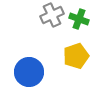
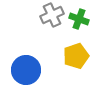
blue circle: moved 3 px left, 2 px up
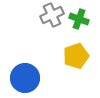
blue circle: moved 1 px left, 8 px down
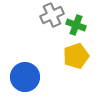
green cross: moved 3 px left, 6 px down
blue circle: moved 1 px up
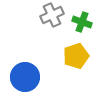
green cross: moved 6 px right, 3 px up
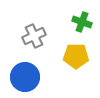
gray cross: moved 18 px left, 21 px down
yellow pentagon: rotated 20 degrees clockwise
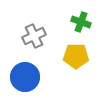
green cross: moved 1 px left
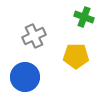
green cross: moved 3 px right, 5 px up
